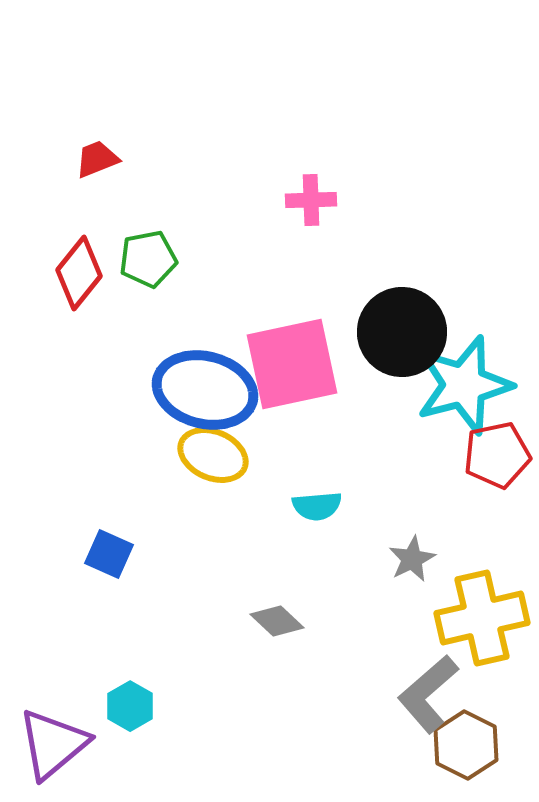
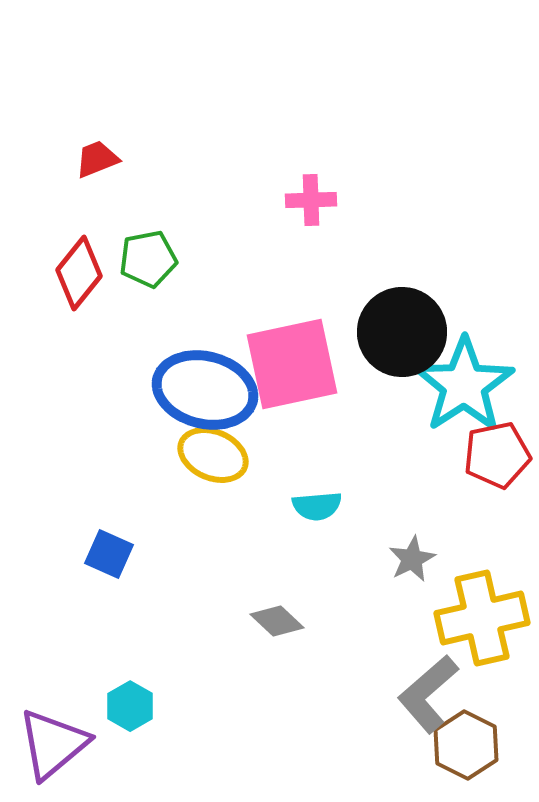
cyan star: rotated 18 degrees counterclockwise
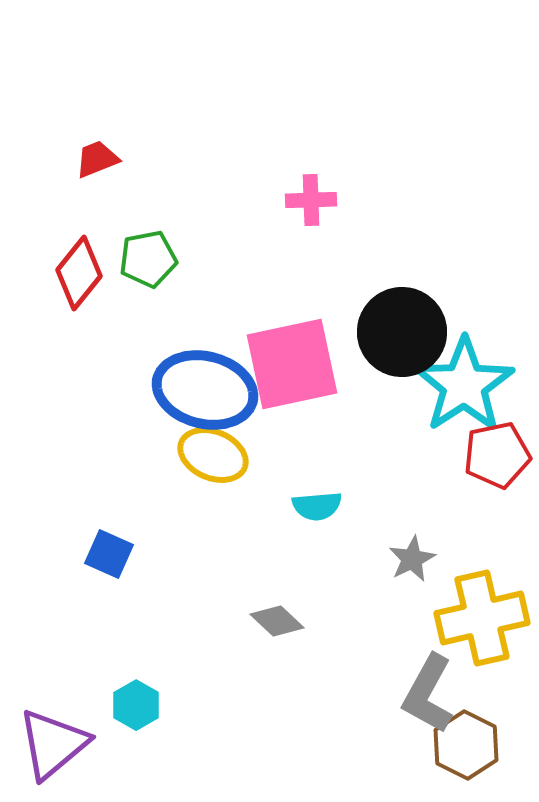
gray L-shape: rotated 20 degrees counterclockwise
cyan hexagon: moved 6 px right, 1 px up
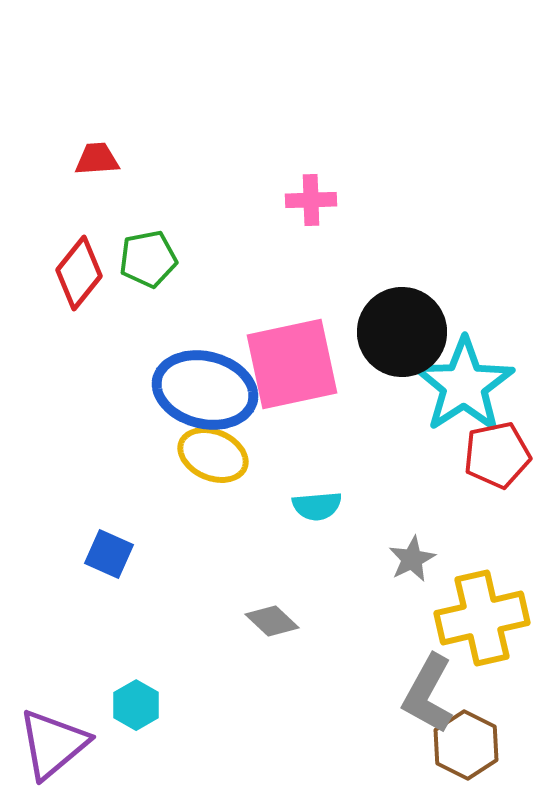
red trapezoid: rotated 18 degrees clockwise
gray diamond: moved 5 px left
